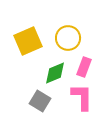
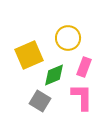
yellow square: moved 1 px right, 14 px down
green diamond: moved 1 px left, 2 px down
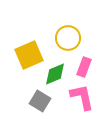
green diamond: moved 1 px right, 1 px up
pink L-shape: rotated 12 degrees counterclockwise
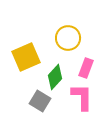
yellow square: moved 3 px left, 2 px down
pink rectangle: moved 2 px right, 1 px down
green diamond: moved 3 px down; rotated 25 degrees counterclockwise
pink L-shape: rotated 12 degrees clockwise
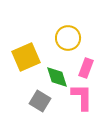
green diamond: moved 2 px right; rotated 60 degrees counterclockwise
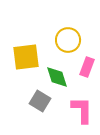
yellow circle: moved 2 px down
yellow square: rotated 16 degrees clockwise
pink rectangle: moved 1 px right, 1 px up
pink L-shape: moved 13 px down
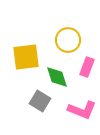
pink L-shape: rotated 112 degrees clockwise
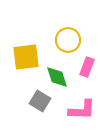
pink L-shape: rotated 20 degrees counterclockwise
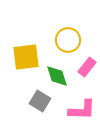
pink rectangle: rotated 18 degrees clockwise
green diamond: moved 1 px up
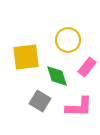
pink L-shape: moved 3 px left, 3 px up
